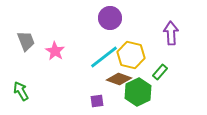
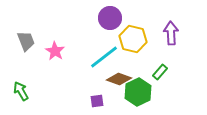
yellow hexagon: moved 2 px right, 16 px up
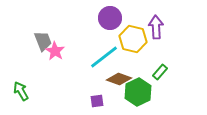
purple arrow: moved 15 px left, 6 px up
gray trapezoid: moved 17 px right
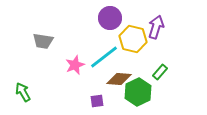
purple arrow: rotated 20 degrees clockwise
gray trapezoid: rotated 120 degrees clockwise
pink star: moved 20 px right, 14 px down; rotated 18 degrees clockwise
brown diamond: rotated 15 degrees counterclockwise
green arrow: moved 2 px right, 1 px down
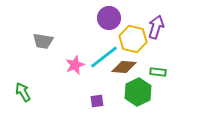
purple circle: moved 1 px left
green rectangle: moved 2 px left; rotated 56 degrees clockwise
brown diamond: moved 5 px right, 12 px up
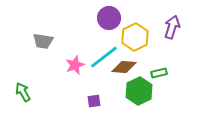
purple arrow: moved 16 px right
yellow hexagon: moved 2 px right, 2 px up; rotated 20 degrees clockwise
green rectangle: moved 1 px right, 1 px down; rotated 21 degrees counterclockwise
green hexagon: moved 1 px right, 1 px up
purple square: moved 3 px left
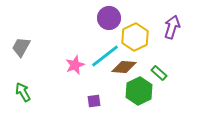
gray trapezoid: moved 22 px left, 6 px down; rotated 110 degrees clockwise
cyan line: moved 1 px right, 1 px up
green rectangle: rotated 56 degrees clockwise
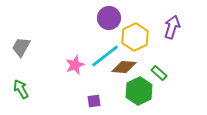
green arrow: moved 2 px left, 3 px up
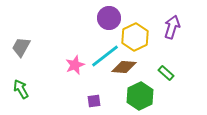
green rectangle: moved 7 px right
green hexagon: moved 1 px right, 5 px down
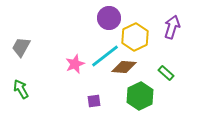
pink star: moved 1 px up
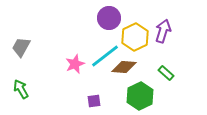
purple arrow: moved 9 px left, 4 px down
